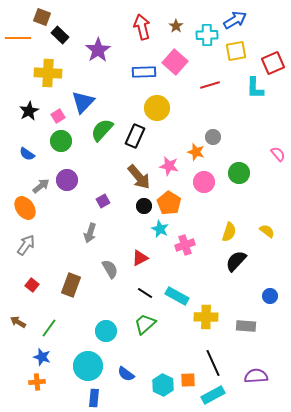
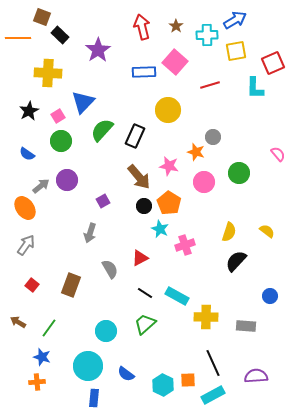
yellow circle at (157, 108): moved 11 px right, 2 px down
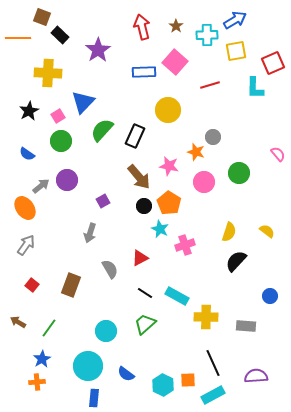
blue star at (42, 357): moved 2 px down; rotated 24 degrees clockwise
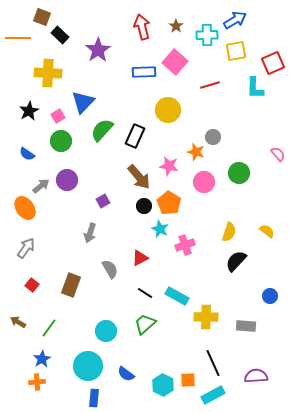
gray arrow at (26, 245): moved 3 px down
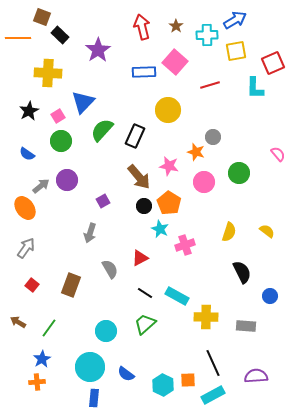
black semicircle at (236, 261): moved 6 px right, 11 px down; rotated 110 degrees clockwise
cyan circle at (88, 366): moved 2 px right, 1 px down
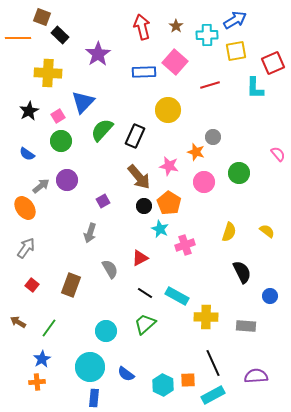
purple star at (98, 50): moved 4 px down
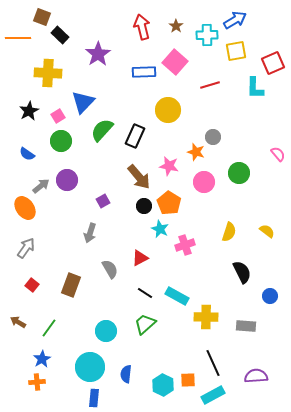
blue semicircle at (126, 374): rotated 60 degrees clockwise
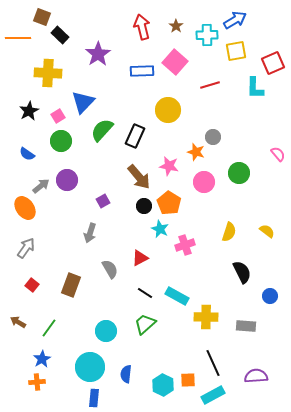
blue rectangle at (144, 72): moved 2 px left, 1 px up
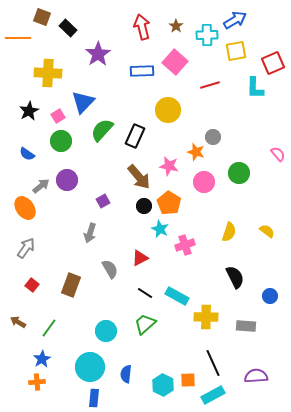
black rectangle at (60, 35): moved 8 px right, 7 px up
black semicircle at (242, 272): moved 7 px left, 5 px down
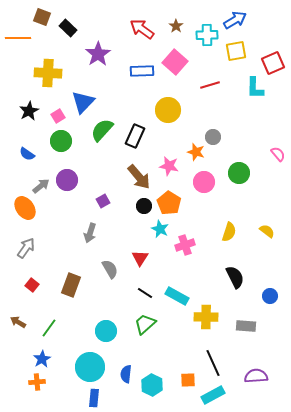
red arrow at (142, 27): moved 2 px down; rotated 40 degrees counterclockwise
red triangle at (140, 258): rotated 30 degrees counterclockwise
cyan hexagon at (163, 385): moved 11 px left
